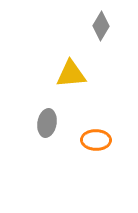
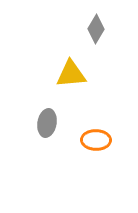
gray diamond: moved 5 px left, 3 px down
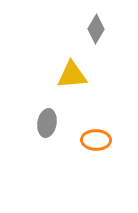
yellow triangle: moved 1 px right, 1 px down
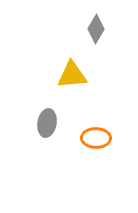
orange ellipse: moved 2 px up
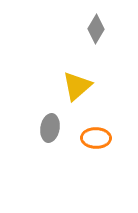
yellow triangle: moved 5 px right, 11 px down; rotated 36 degrees counterclockwise
gray ellipse: moved 3 px right, 5 px down
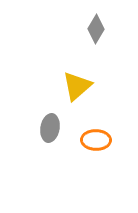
orange ellipse: moved 2 px down
